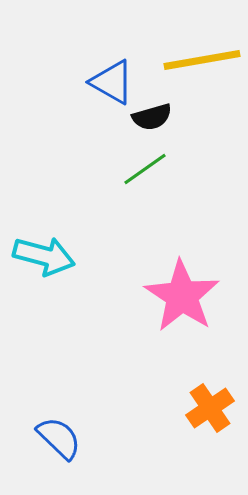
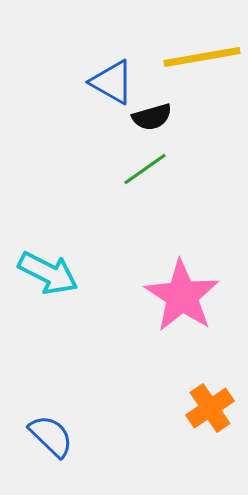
yellow line: moved 3 px up
cyan arrow: moved 4 px right, 17 px down; rotated 12 degrees clockwise
blue semicircle: moved 8 px left, 2 px up
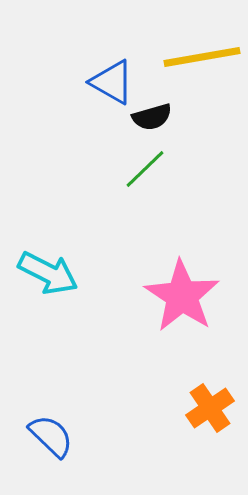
green line: rotated 9 degrees counterclockwise
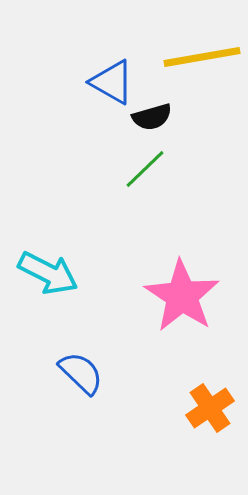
blue semicircle: moved 30 px right, 63 px up
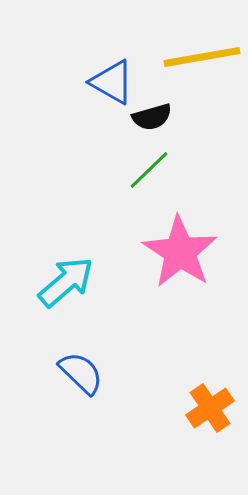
green line: moved 4 px right, 1 px down
cyan arrow: moved 18 px right, 9 px down; rotated 68 degrees counterclockwise
pink star: moved 2 px left, 44 px up
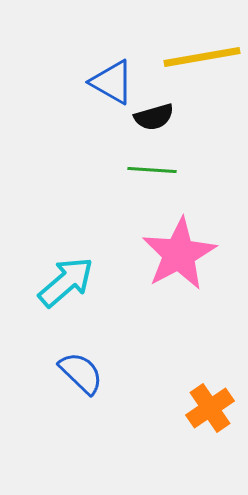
black semicircle: moved 2 px right
green line: moved 3 px right; rotated 48 degrees clockwise
pink star: moved 1 px left, 2 px down; rotated 10 degrees clockwise
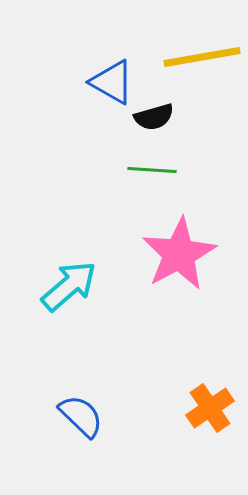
cyan arrow: moved 3 px right, 4 px down
blue semicircle: moved 43 px down
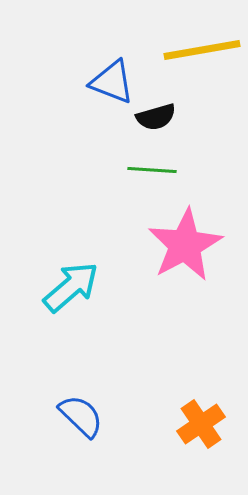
yellow line: moved 7 px up
blue triangle: rotated 9 degrees counterclockwise
black semicircle: moved 2 px right
pink star: moved 6 px right, 9 px up
cyan arrow: moved 2 px right, 1 px down
orange cross: moved 9 px left, 16 px down
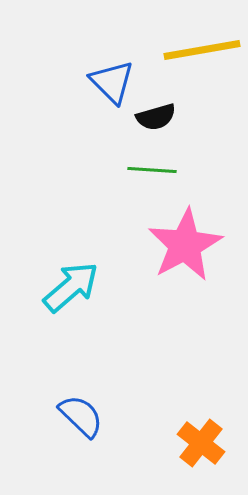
blue triangle: rotated 24 degrees clockwise
orange cross: moved 19 px down; rotated 18 degrees counterclockwise
